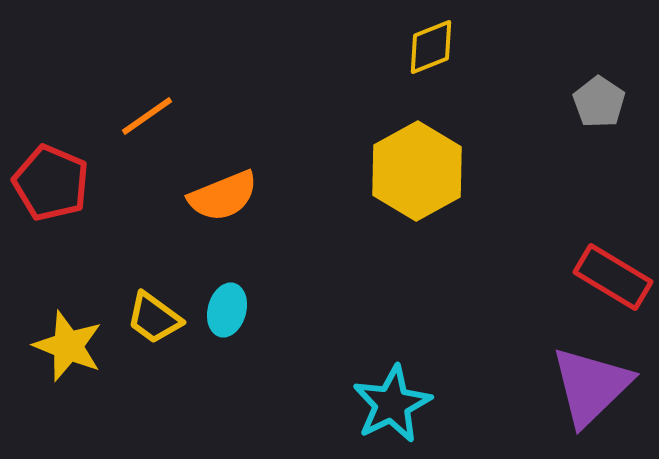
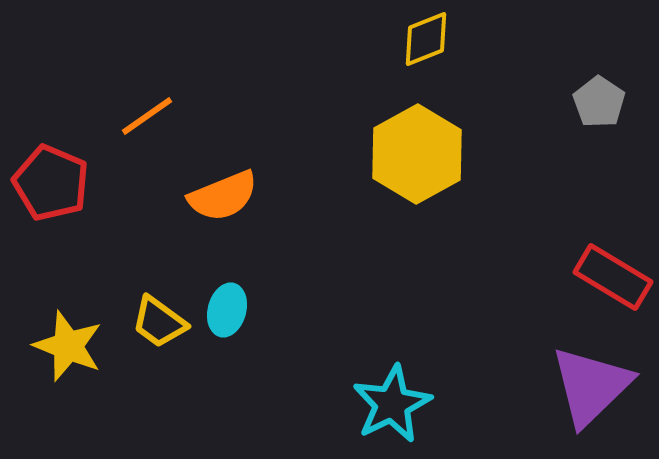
yellow diamond: moved 5 px left, 8 px up
yellow hexagon: moved 17 px up
yellow trapezoid: moved 5 px right, 4 px down
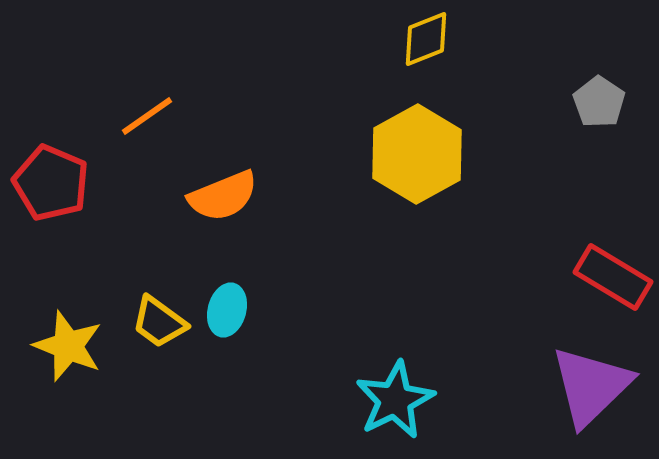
cyan star: moved 3 px right, 4 px up
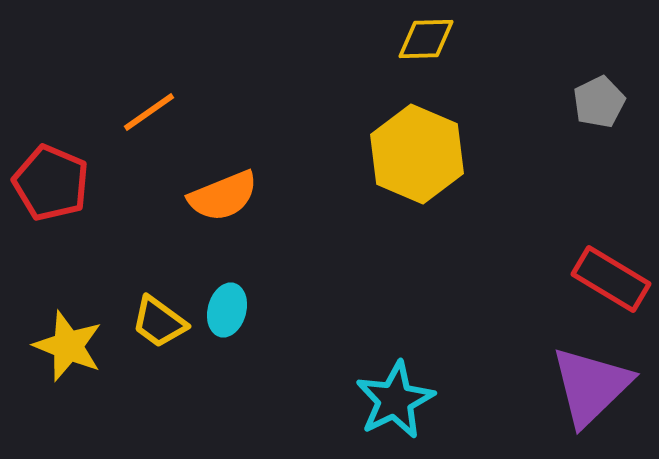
yellow diamond: rotated 20 degrees clockwise
gray pentagon: rotated 12 degrees clockwise
orange line: moved 2 px right, 4 px up
yellow hexagon: rotated 8 degrees counterclockwise
red rectangle: moved 2 px left, 2 px down
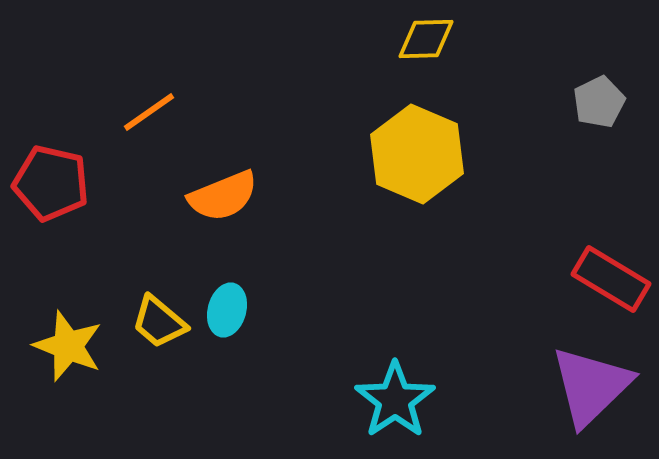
red pentagon: rotated 10 degrees counterclockwise
yellow trapezoid: rotated 4 degrees clockwise
cyan star: rotated 8 degrees counterclockwise
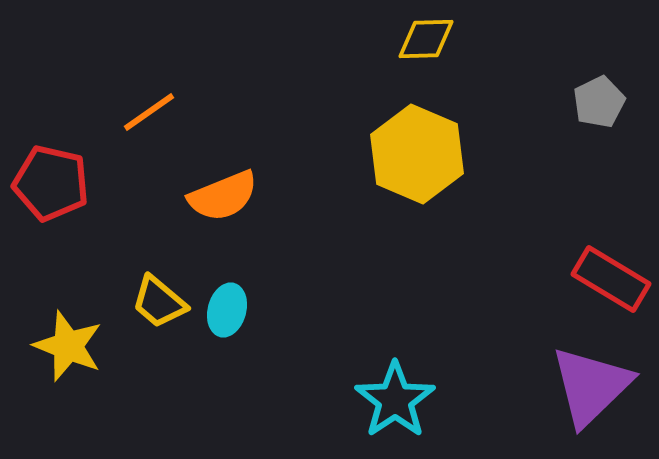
yellow trapezoid: moved 20 px up
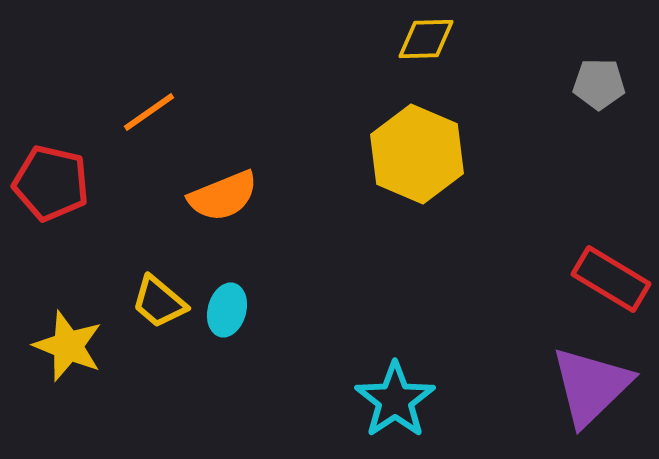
gray pentagon: moved 18 px up; rotated 27 degrees clockwise
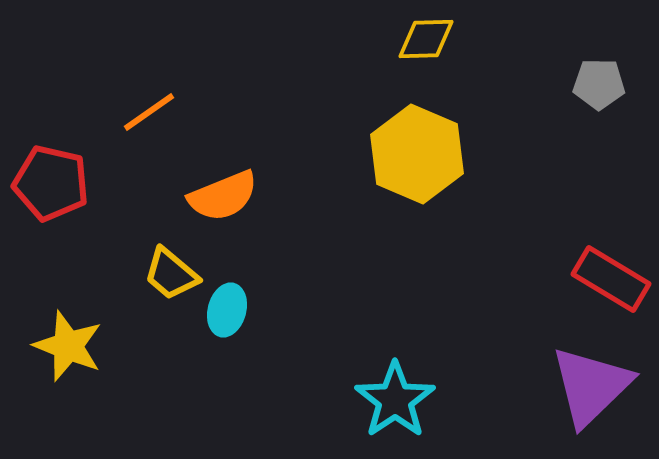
yellow trapezoid: moved 12 px right, 28 px up
